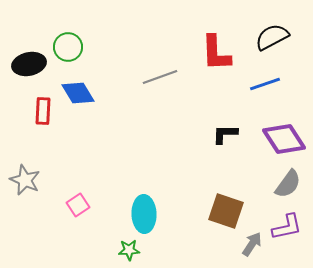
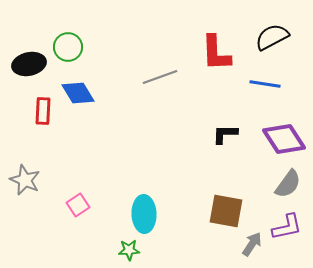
blue line: rotated 28 degrees clockwise
brown square: rotated 9 degrees counterclockwise
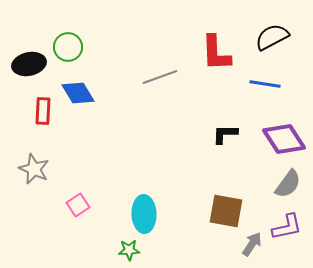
gray star: moved 9 px right, 11 px up
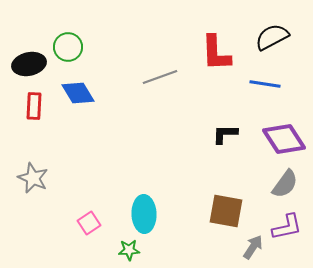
red rectangle: moved 9 px left, 5 px up
gray star: moved 1 px left, 9 px down
gray semicircle: moved 3 px left
pink square: moved 11 px right, 18 px down
gray arrow: moved 1 px right, 3 px down
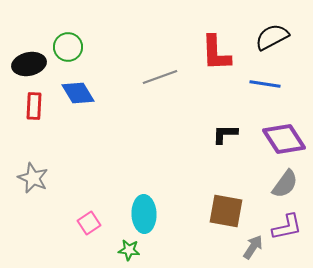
green star: rotated 10 degrees clockwise
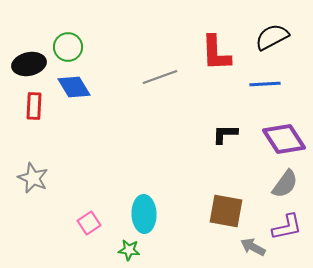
blue line: rotated 12 degrees counterclockwise
blue diamond: moved 4 px left, 6 px up
gray arrow: rotated 95 degrees counterclockwise
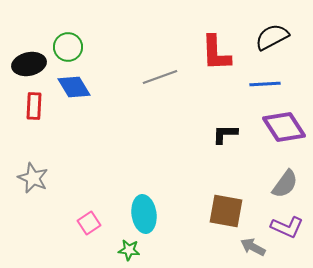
purple diamond: moved 12 px up
cyan ellipse: rotated 6 degrees counterclockwise
purple L-shape: rotated 36 degrees clockwise
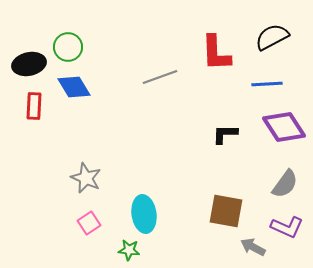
blue line: moved 2 px right
gray star: moved 53 px right
